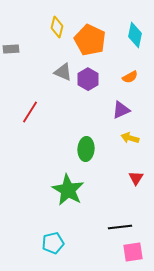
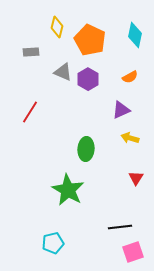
gray rectangle: moved 20 px right, 3 px down
pink square: rotated 10 degrees counterclockwise
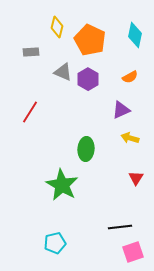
green star: moved 6 px left, 5 px up
cyan pentagon: moved 2 px right
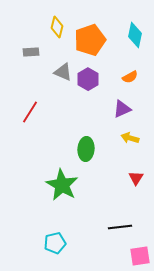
orange pentagon: rotated 28 degrees clockwise
purple triangle: moved 1 px right, 1 px up
pink square: moved 7 px right, 4 px down; rotated 10 degrees clockwise
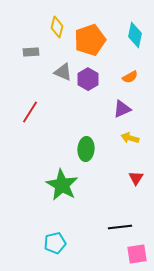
pink square: moved 3 px left, 2 px up
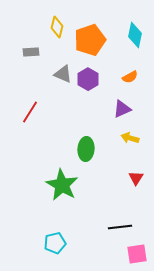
gray triangle: moved 2 px down
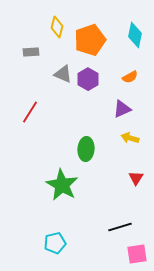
black line: rotated 10 degrees counterclockwise
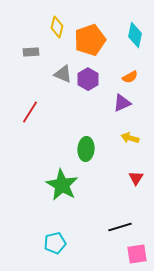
purple triangle: moved 6 px up
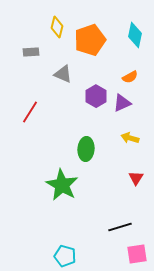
purple hexagon: moved 8 px right, 17 px down
cyan pentagon: moved 10 px right, 13 px down; rotated 30 degrees clockwise
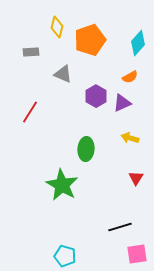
cyan diamond: moved 3 px right, 8 px down; rotated 30 degrees clockwise
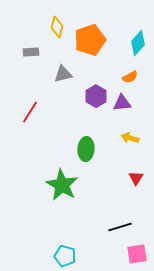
gray triangle: rotated 36 degrees counterclockwise
purple triangle: rotated 18 degrees clockwise
